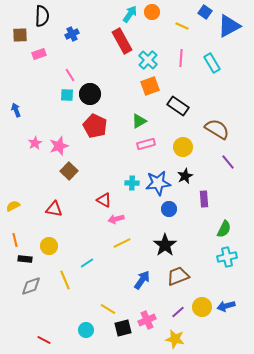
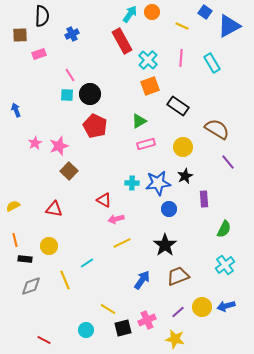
cyan cross at (227, 257): moved 2 px left, 8 px down; rotated 24 degrees counterclockwise
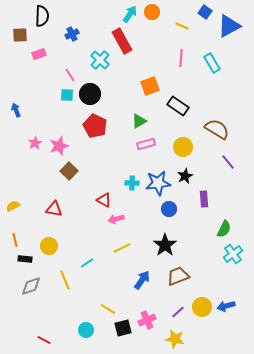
cyan cross at (148, 60): moved 48 px left
yellow line at (122, 243): moved 5 px down
cyan cross at (225, 265): moved 8 px right, 11 px up
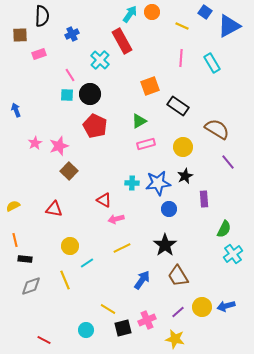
yellow circle at (49, 246): moved 21 px right
brown trapezoid at (178, 276): rotated 100 degrees counterclockwise
